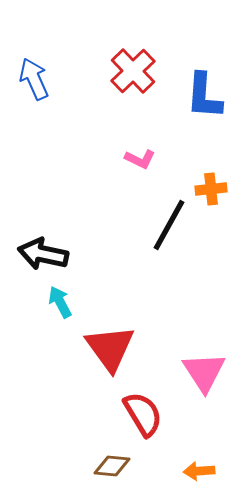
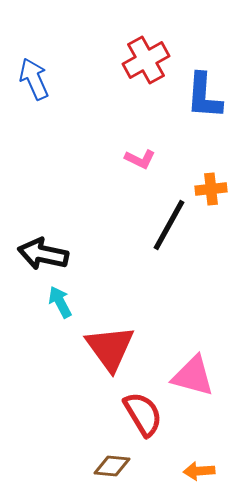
red cross: moved 13 px right, 11 px up; rotated 15 degrees clockwise
pink triangle: moved 11 px left, 4 px down; rotated 42 degrees counterclockwise
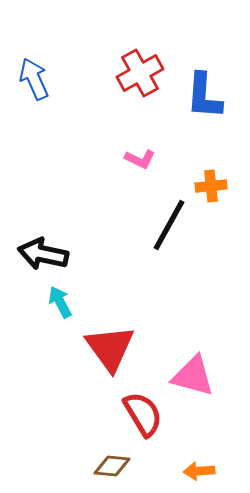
red cross: moved 6 px left, 13 px down
orange cross: moved 3 px up
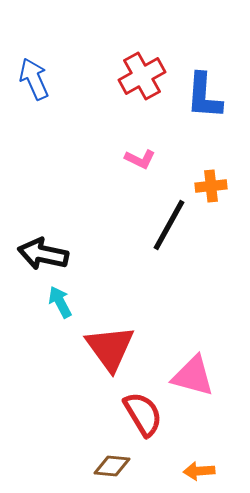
red cross: moved 2 px right, 3 px down
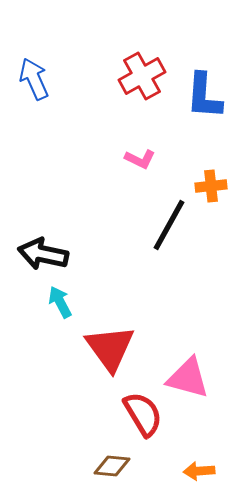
pink triangle: moved 5 px left, 2 px down
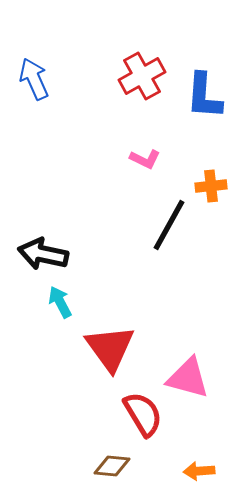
pink L-shape: moved 5 px right
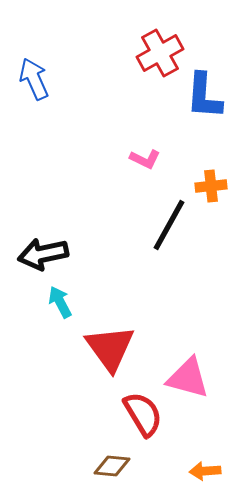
red cross: moved 18 px right, 23 px up
black arrow: rotated 24 degrees counterclockwise
orange arrow: moved 6 px right
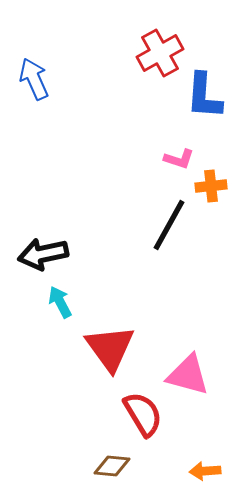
pink L-shape: moved 34 px right; rotated 8 degrees counterclockwise
pink triangle: moved 3 px up
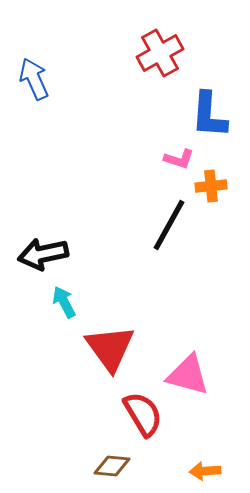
blue L-shape: moved 5 px right, 19 px down
cyan arrow: moved 4 px right
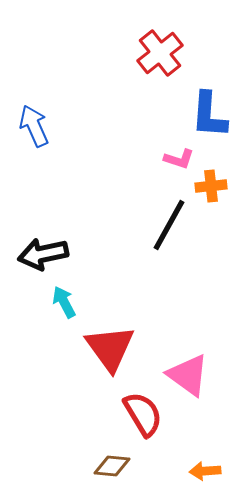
red cross: rotated 9 degrees counterclockwise
blue arrow: moved 47 px down
pink triangle: rotated 21 degrees clockwise
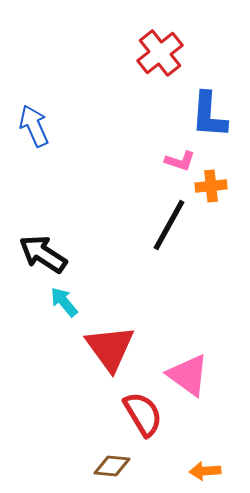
pink L-shape: moved 1 px right, 2 px down
black arrow: rotated 45 degrees clockwise
cyan arrow: rotated 12 degrees counterclockwise
